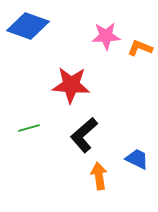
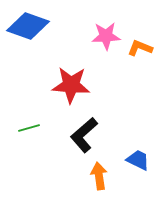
blue trapezoid: moved 1 px right, 1 px down
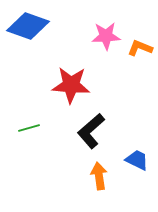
black L-shape: moved 7 px right, 4 px up
blue trapezoid: moved 1 px left
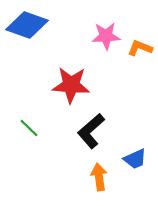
blue diamond: moved 1 px left, 1 px up
green line: rotated 60 degrees clockwise
blue trapezoid: moved 2 px left, 1 px up; rotated 130 degrees clockwise
orange arrow: moved 1 px down
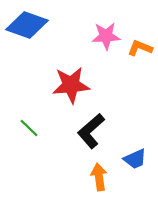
red star: rotated 9 degrees counterclockwise
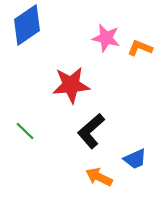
blue diamond: rotated 54 degrees counterclockwise
pink star: moved 2 px down; rotated 16 degrees clockwise
green line: moved 4 px left, 3 px down
orange arrow: rotated 56 degrees counterclockwise
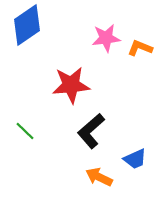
pink star: rotated 20 degrees counterclockwise
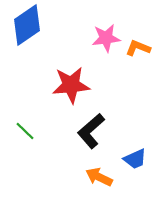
orange L-shape: moved 2 px left
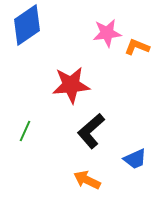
pink star: moved 1 px right, 5 px up
orange L-shape: moved 1 px left, 1 px up
green line: rotated 70 degrees clockwise
orange arrow: moved 12 px left, 3 px down
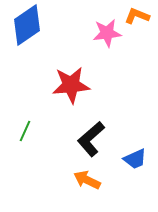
orange L-shape: moved 31 px up
black L-shape: moved 8 px down
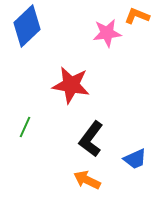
blue diamond: moved 1 px down; rotated 9 degrees counterclockwise
red star: rotated 15 degrees clockwise
green line: moved 4 px up
black L-shape: rotated 12 degrees counterclockwise
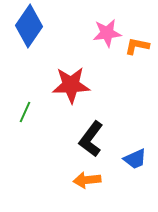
orange L-shape: moved 30 px down; rotated 10 degrees counterclockwise
blue diamond: moved 2 px right; rotated 12 degrees counterclockwise
red star: rotated 12 degrees counterclockwise
green line: moved 15 px up
orange arrow: rotated 32 degrees counterclockwise
